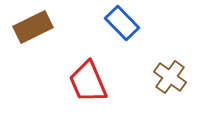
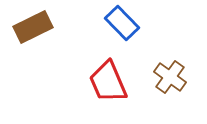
red trapezoid: moved 20 px right
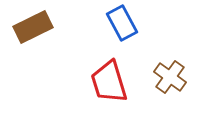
blue rectangle: rotated 16 degrees clockwise
red trapezoid: moved 1 px right; rotated 6 degrees clockwise
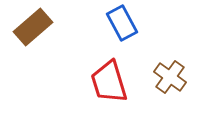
brown rectangle: rotated 15 degrees counterclockwise
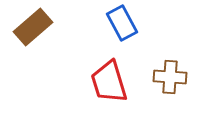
brown cross: rotated 32 degrees counterclockwise
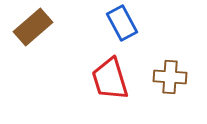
red trapezoid: moved 1 px right, 3 px up
